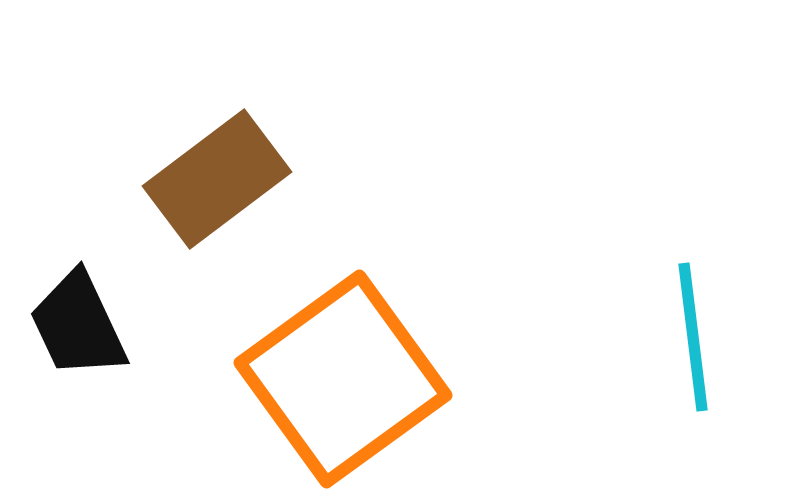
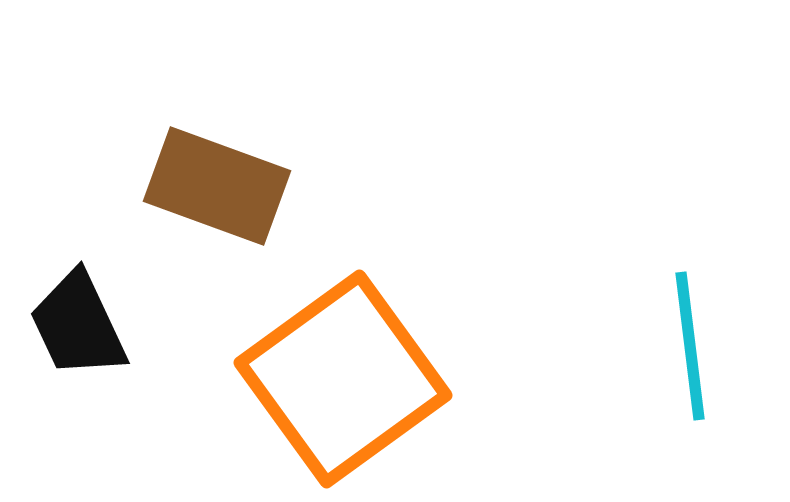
brown rectangle: moved 7 px down; rotated 57 degrees clockwise
cyan line: moved 3 px left, 9 px down
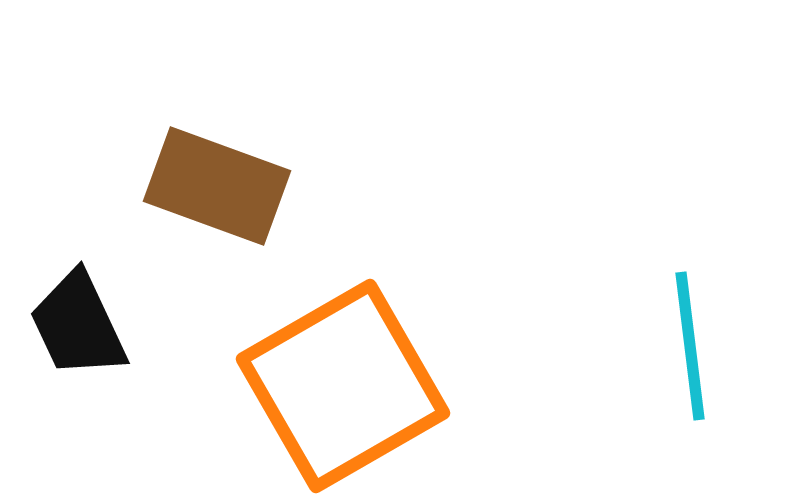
orange square: moved 7 px down; rotated 6 degrees clockwise
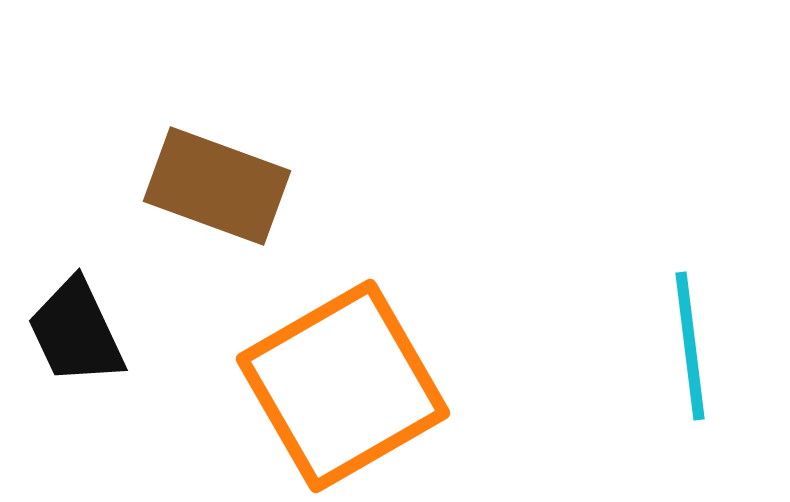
black trapezoid: moved 2 px left, 7 px down
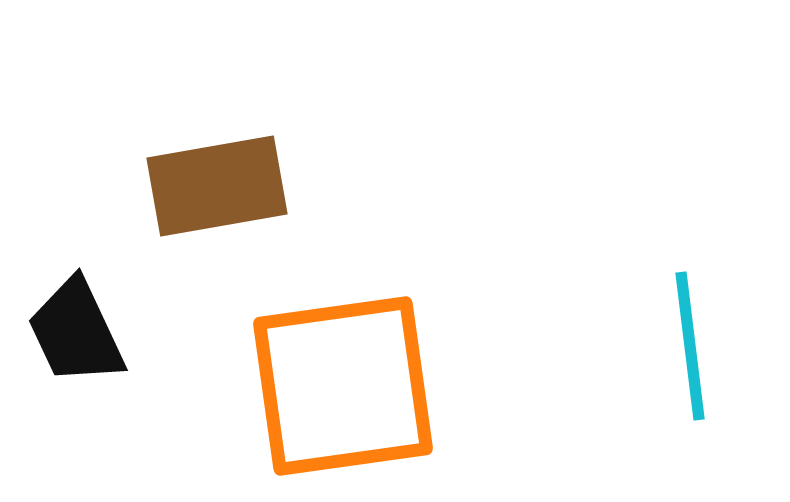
brown rectangle: rotated 30 degrees counterclockwise
orange square: rotated 22 degrees clockwise
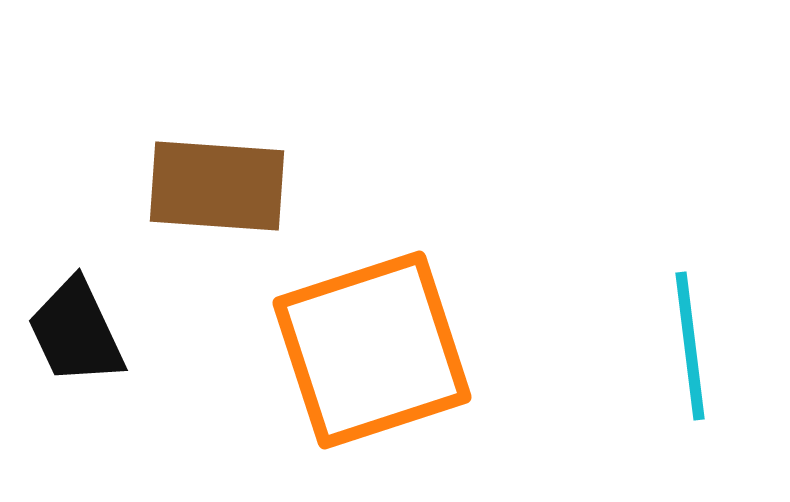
brown rectangle: rotated 14 degrees clockwise
orange square: moved 29 px right, 36 px up; rotated 10 degrees counterclockwise
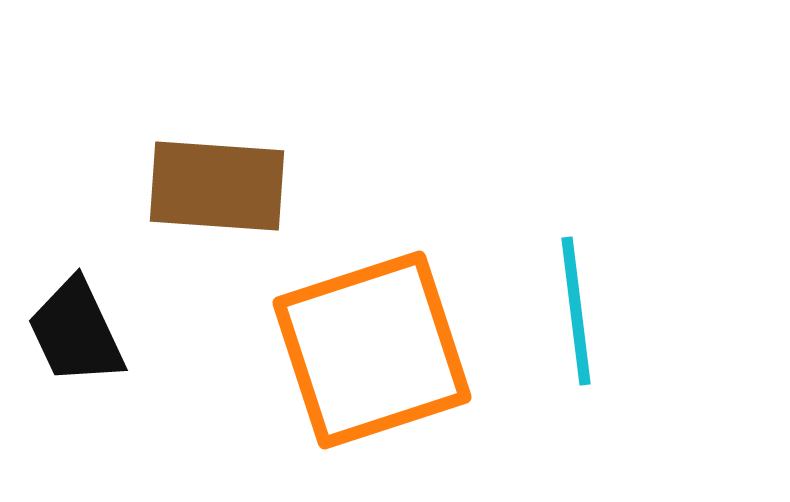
cyan line: moved 114 px left, 35 px up
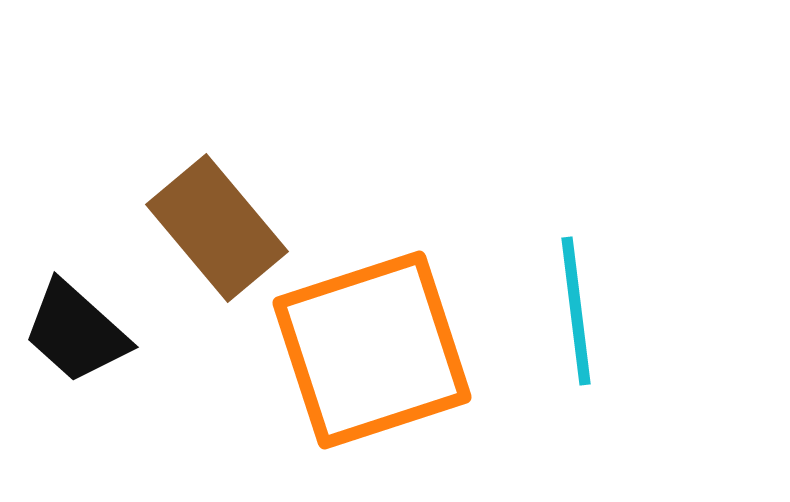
brown rectangle: moved 42 px down; rotated 46 degrees clockwise
black trapezoid: rotated 23 degrees counterclockwise
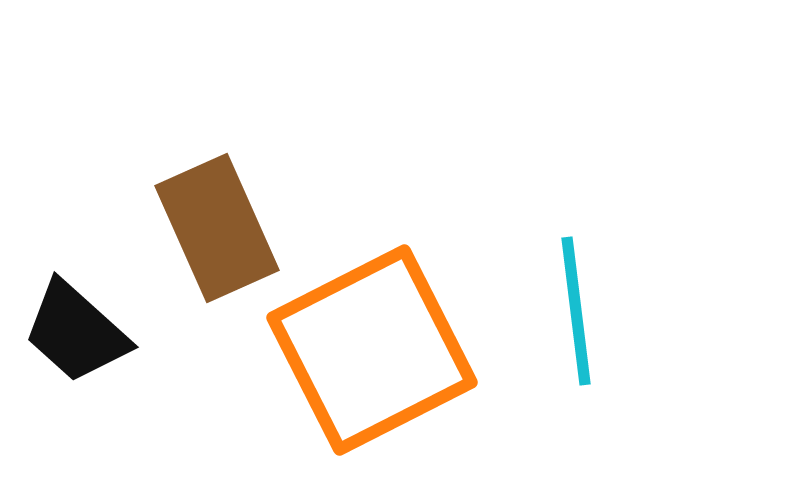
brown rectangle: rotated 16 degrees clockwise
orange square: rotated 9 degrees counterclockwise
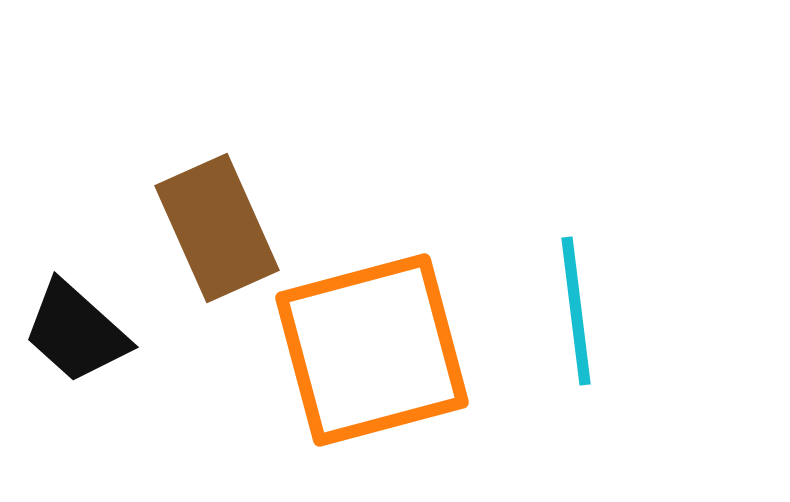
orange square: rotated 12 degrees clockwise
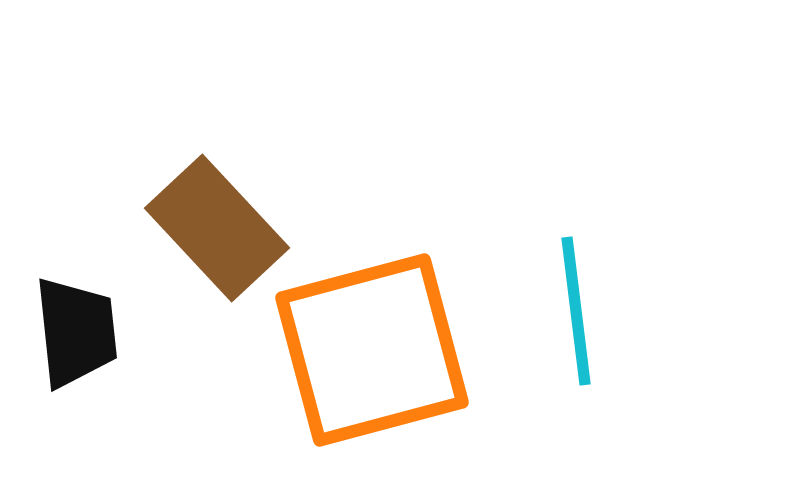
brown rectangle: rotated 19 degrees counterclockwise
black trapezoid: rotated 138 degrees counterclockwise
